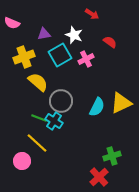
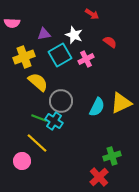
pink semicircle: rotated 21 degrees counterclockwise
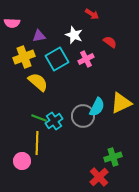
purple triangle: moved 5 px left, 2 px down
cyan square: moved 3 px left, 4 px down
gray circle: moved 22 px right, 15 px down
cyan cross: rotated 24 degrees clockwise
yellow line: rotated 50 degrees clockwise
green cross: moved 1 px right, 1 px down
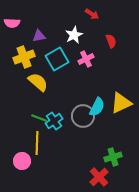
white star: rotated 24 degrees clockwise
red semicircle: moved 1 px right, 1 px up; rotated 32 degrees clockwise
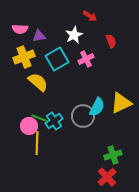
red arrow: moved 2 px left, 2 px down
pink semicircle: moved 8 px right, 6 px down
green cross: moved 2 px up
pink circle: moved 7 px right, 35 px up
red cross: moved 8 px right
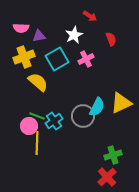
pink semicircle: moved 1 px right, 1 px up
red semicircle: moved 2 px up
green line: moved 2 px left, 2 px up
